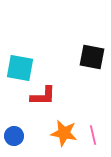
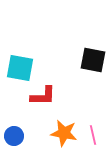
black square: moved 1 px right, 3 px down
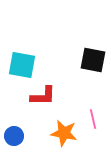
cyan square: moved 2 px right, 3 px up
pink line: moved 16 px up
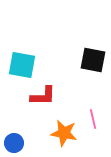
blue circle: moved 7 px down
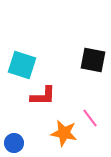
cyan square: rotated 8 degrees clockwise
pink line: moved 3 px left, 1 px up; rotated 24 degrees counterclockwise
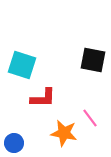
red L-shape: moved 2 px down
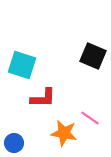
black square: moved 4 px up; rotated 12 degrees clockwise
pink line: rotated 18 degrees counterclockwise
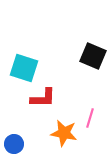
cyan square: moved 2 px right, 3 px down
pink line: rotated 72 degrees clockwise
blue circle: moved 1 px down
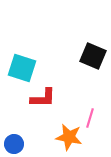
cyan square: moved 2 px left
orange star: moved 5 px right, 4 px down
